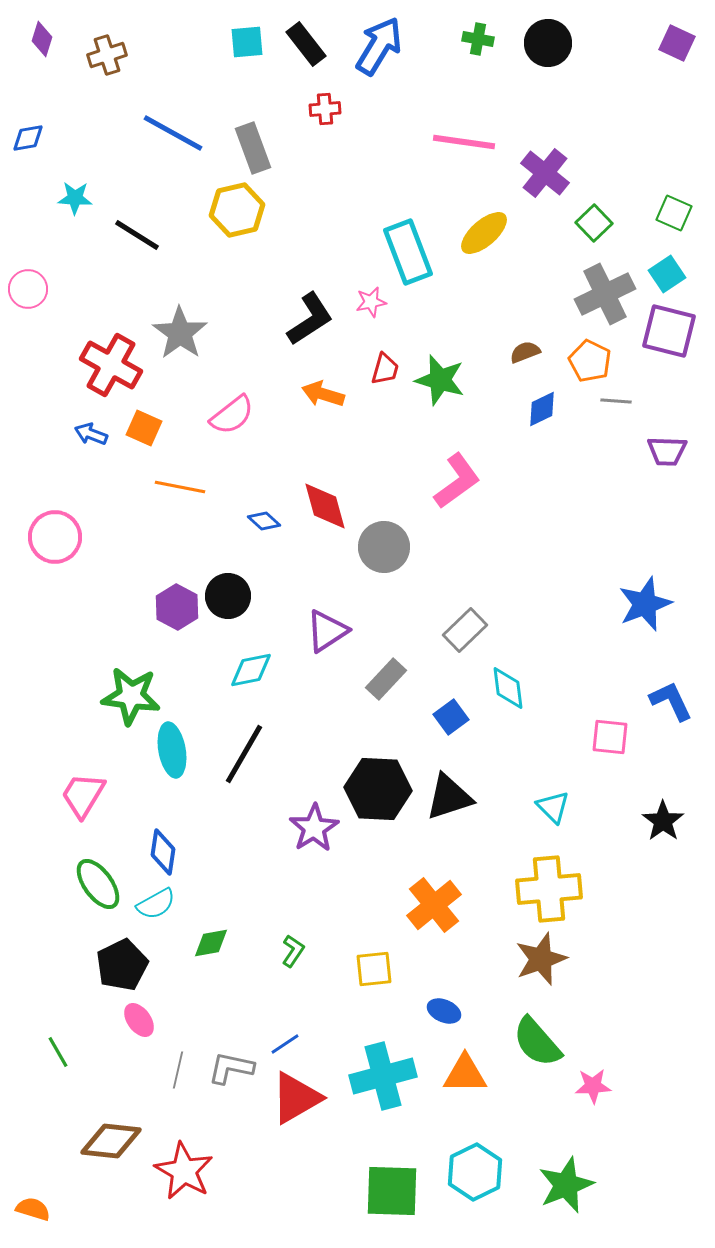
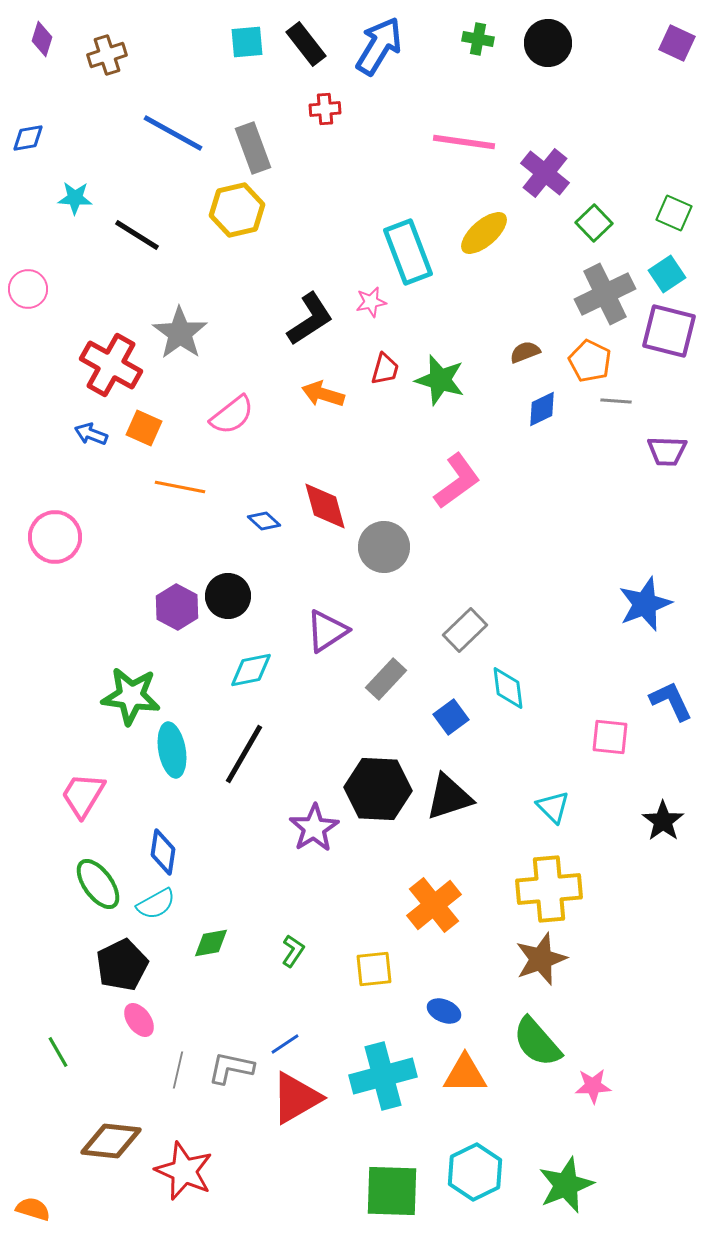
red star at (184, 1171): rotated 6 degrees counterclockwise
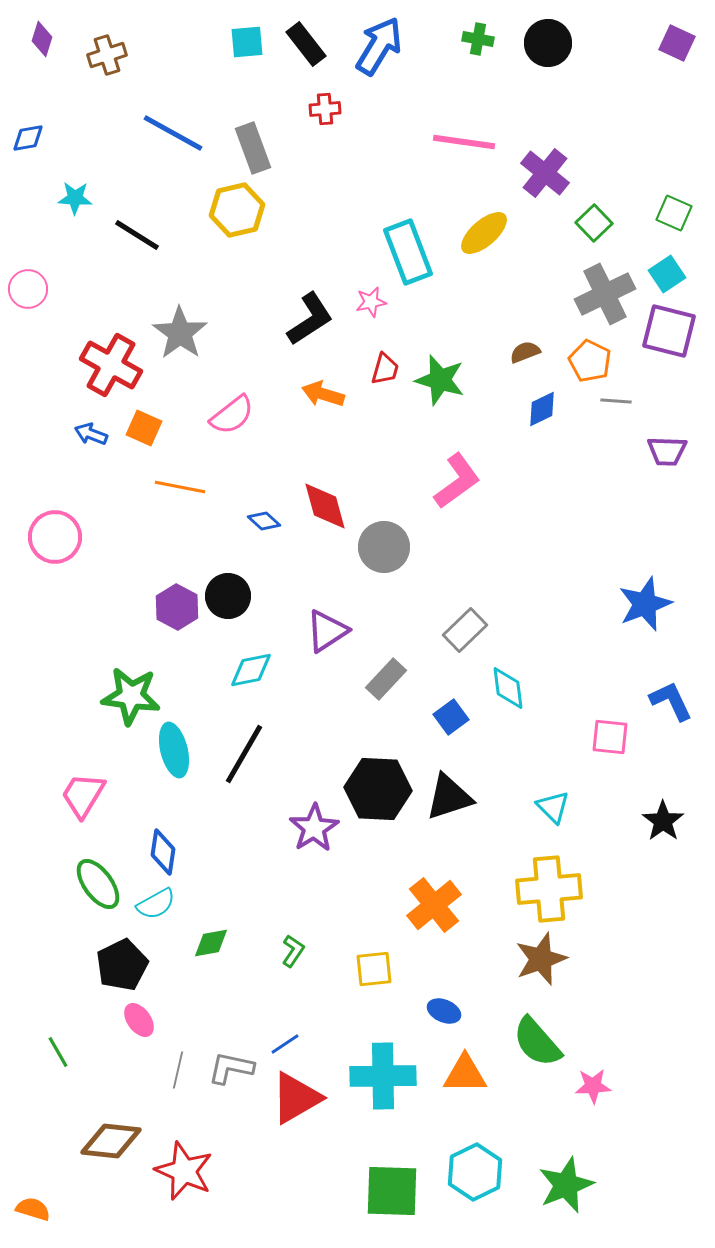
cyan ellipse at (172, 750): moved 2 px right; rotated 4 degrees counterclockwise
cyan cross at (383, 1076): rotated 14 degrees clockwise
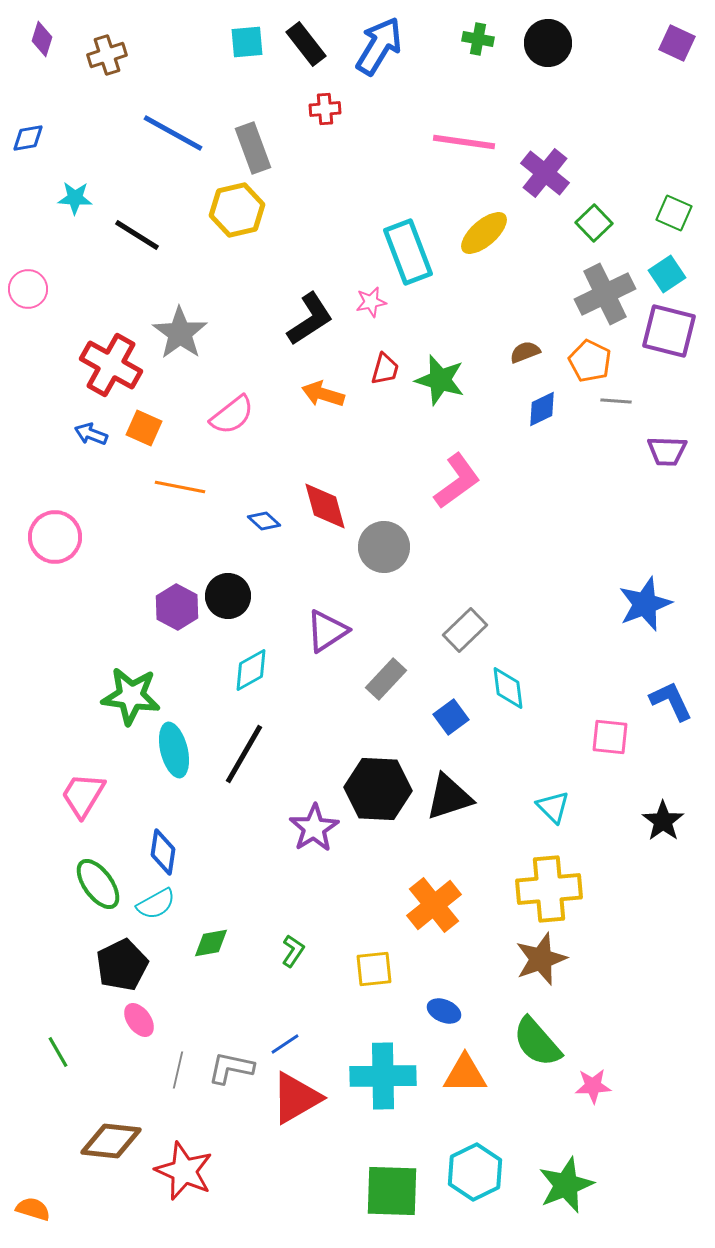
cyan diamond at (251, 670): rotated 18 degrees counterclockwise
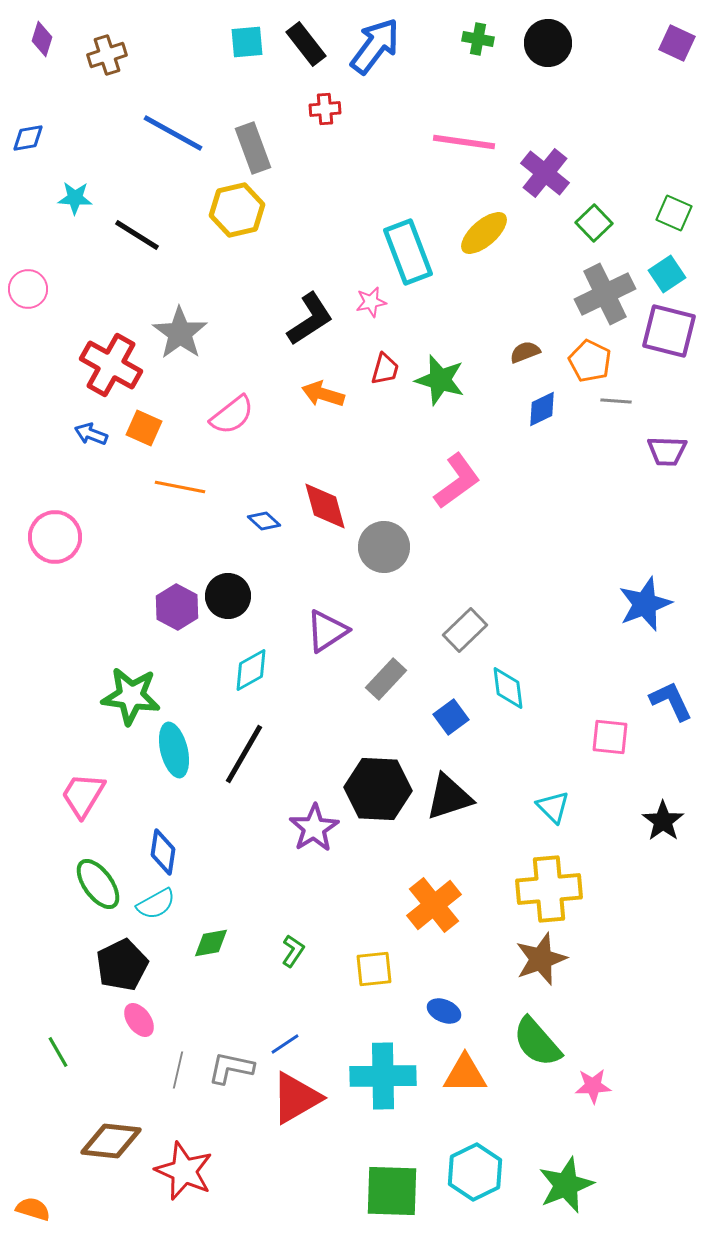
blue arrow at (379, 46): moved 4 px left; rotated 6 degrees clockwise
